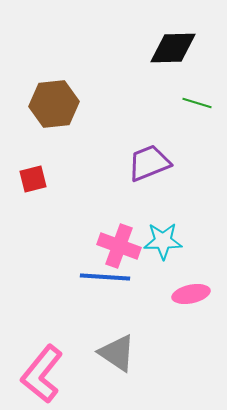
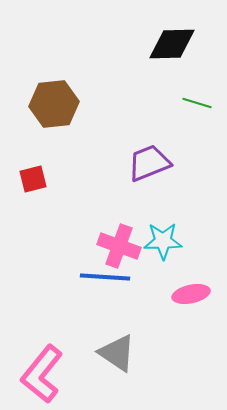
black diamond: moved 1 px left, 4 px up
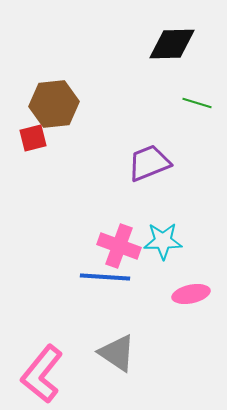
red square: moved 41 px up
